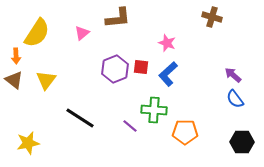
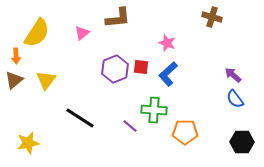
brown triangle: rotated 42 degrees clockwise
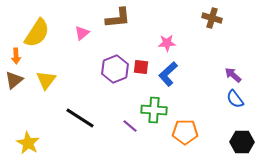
brown cross: moved 1 px down
pink star: rotated 24 degrees counterclockwise
yellow star: rotated 30 degrees counterclockwise
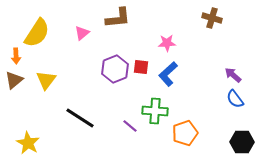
green cross: moved 1 px right, 1 px down
orange pentagon: moved 1 px down; rotated 20 degrees counterclockwise
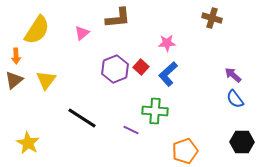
yellow semicircle: moved 3 px up
red square: rotated 35 degrees clockwise
black line: moved 2 px right
purple line: moved 1 px right, 4 px down; rotated 14 degrees counterclockwise
orange pentagon: moved 18 px down
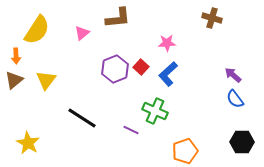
green cross: rotated 20 degrees clockwise
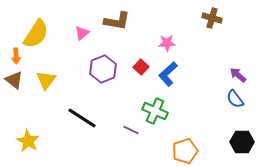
brown L-shape: moved 1 px left, 3 px down; rotated 16 degrees clockwise
yellow semicircle: moved 1 px left, 4 px down
purple hexagon: moved 12 px left
purple arrow: moved 5 px right
brown triangle: rotated 42 degrees counterclockwise
yellow star: moved 2 px up
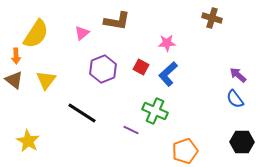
red square: rotated 14 degrees counterclockwise
black line: moved 5 px up
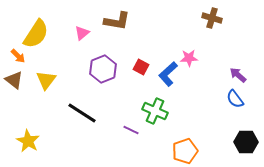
pink star: moved 22 px right, 15 px down
orange arrow: moved 2 px right; rotated 42 degrees counterclockwise
black hexagon: moved 4 px right
